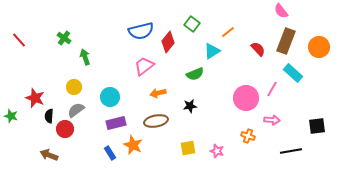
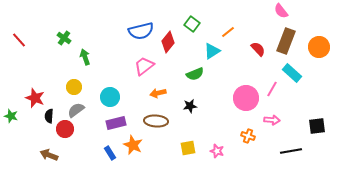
cyan rectangle: moved 1 px left
brown ellipse: rotated 15 degrees clockwise
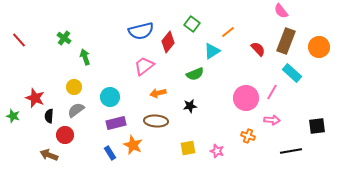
pink line: moved 3 px down
green star: moved 2 px right
red circle: moved 6 px down
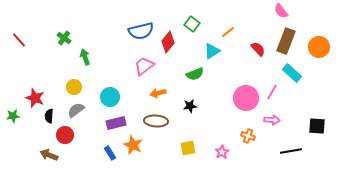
green star: rotated 24 degrees counterclockwise
black square: rotated 12 degrees clockwise
pink star: moved 5 px right, 1 px down; rotated 24 degrees clockwise
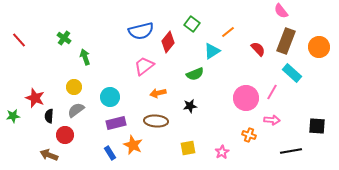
orange cross: moved 1 px right, 1 px up
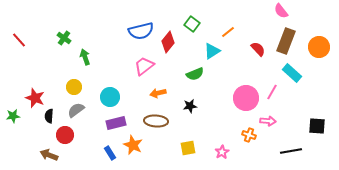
pink arrow: moved 4 px left, 1 px down
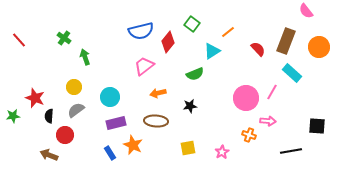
pink semicircle: moved 25 px right
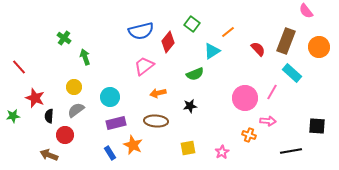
red line: moved 27 px down
pink circle: moved 1 px left
